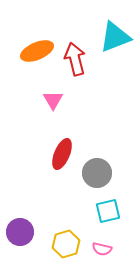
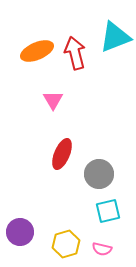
red arrow: moved 6 px up
gray circle: moved 2 px right, 1 px down
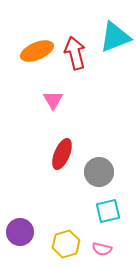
gray circle: moved 2 px up
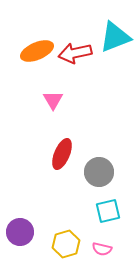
red arrow: rotated 88 degrees counterclockwise
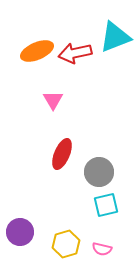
cyan square: moved 2 px left, 6 px up
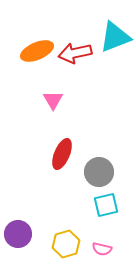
purple circle: moved 2 px left, 2 px down
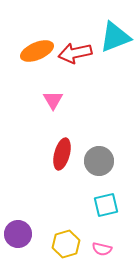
red ellipse: rotated 8 degrees counterclockwise
gray circle: moved 11 px up
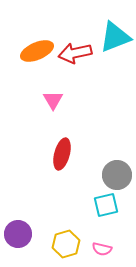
gray circle: moved 18 px right, 14 px down
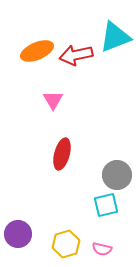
red arrow: moved 1 px right, 2 px down
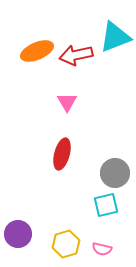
pink triangle: moved 14 px right, 2 px down
gray circle: moved 2 px left, 2 px up
